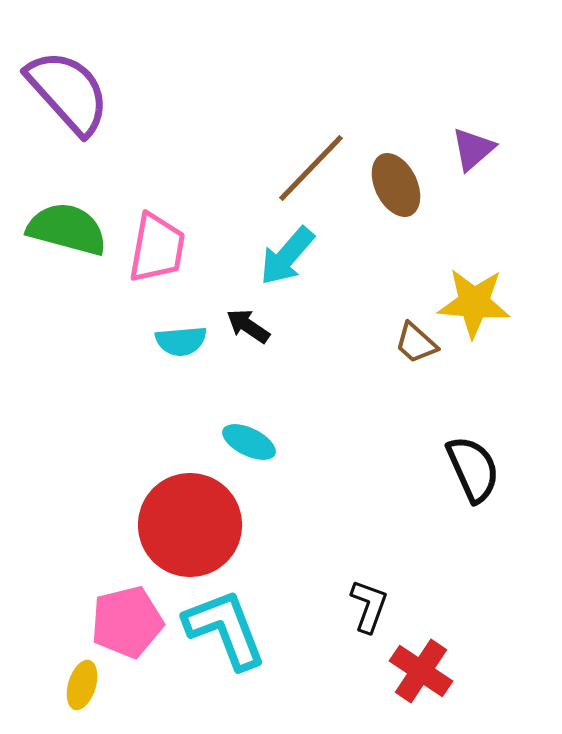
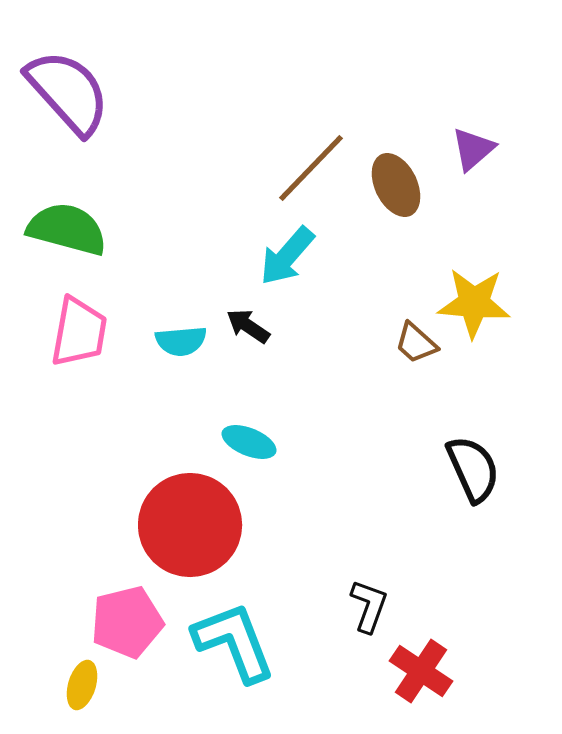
pink trapezoid: moved 78 px left, 84 px down
cyan ellipse: rotated 4 degrees counterclockwise
cyan L-shape: moved 9 px right, 13 px down
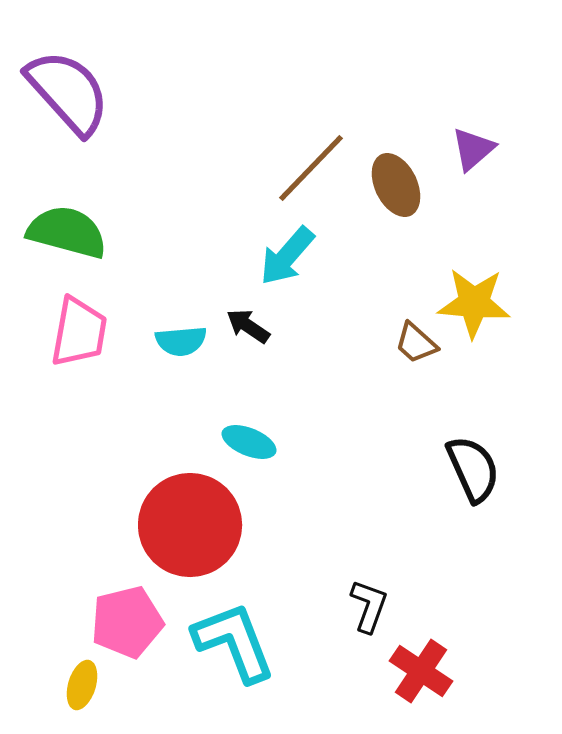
green semicircle: moved 3 px down
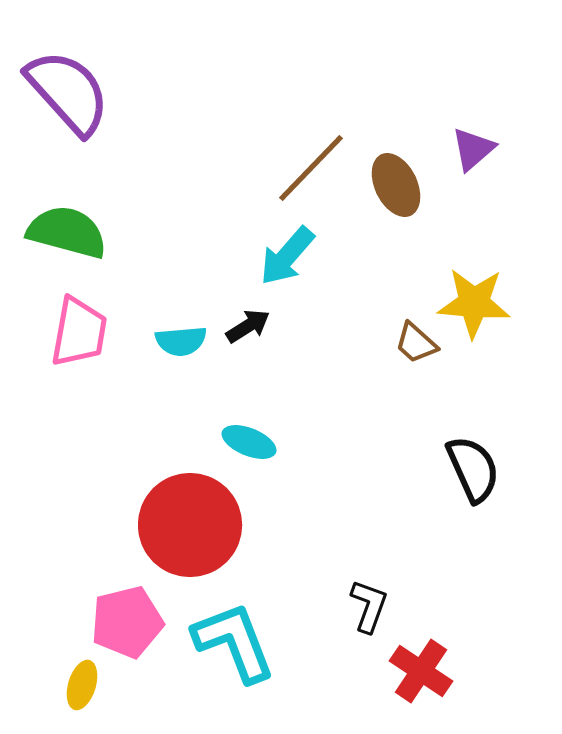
black arrow: rotated 114 degrees clockwise
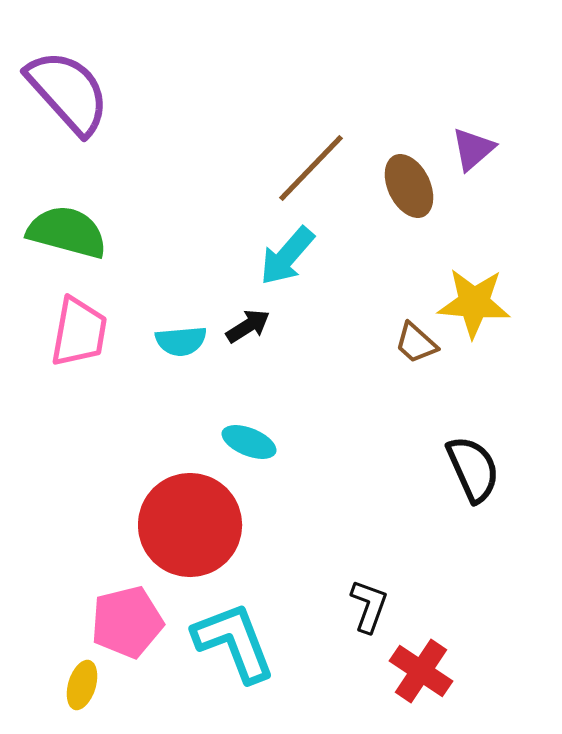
brown ellipse: moved 13 px right, 1 px down
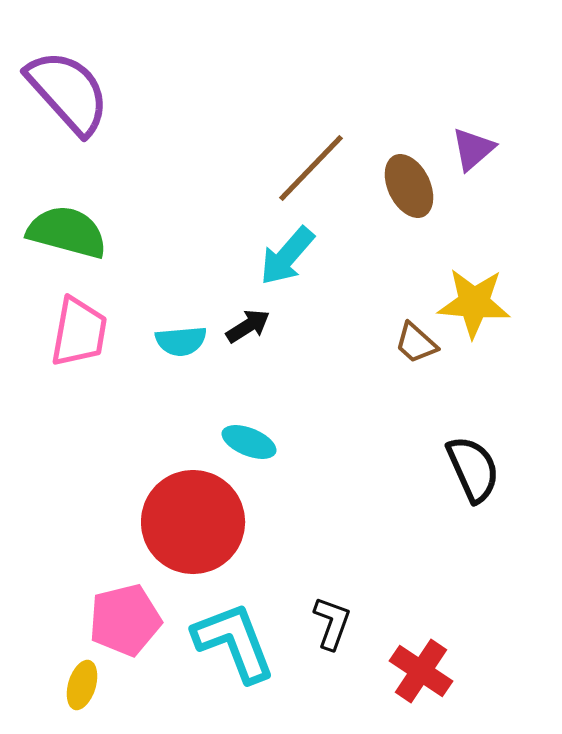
red circle: moved 3 px right, 3 px up
black L-shape: moved 37 px left, 17 px down
pink pentagon: moved 2 px left, 2 px up
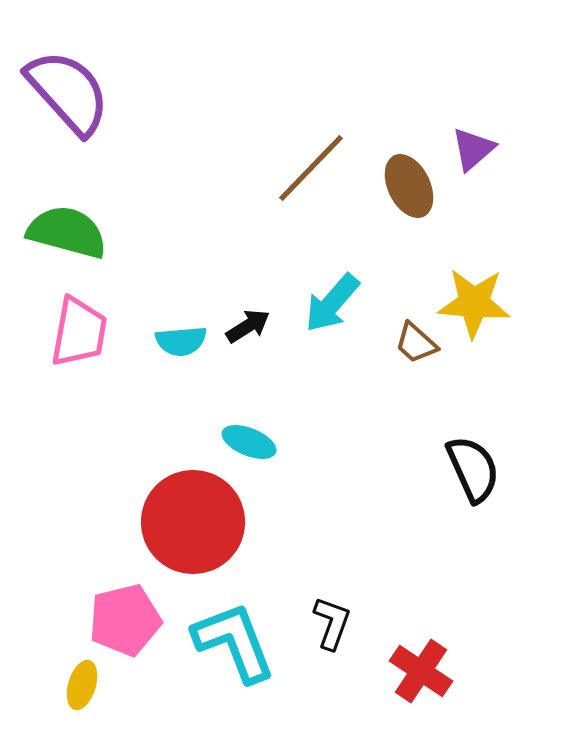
cyan arrow: moved 45 px right, 47 px down
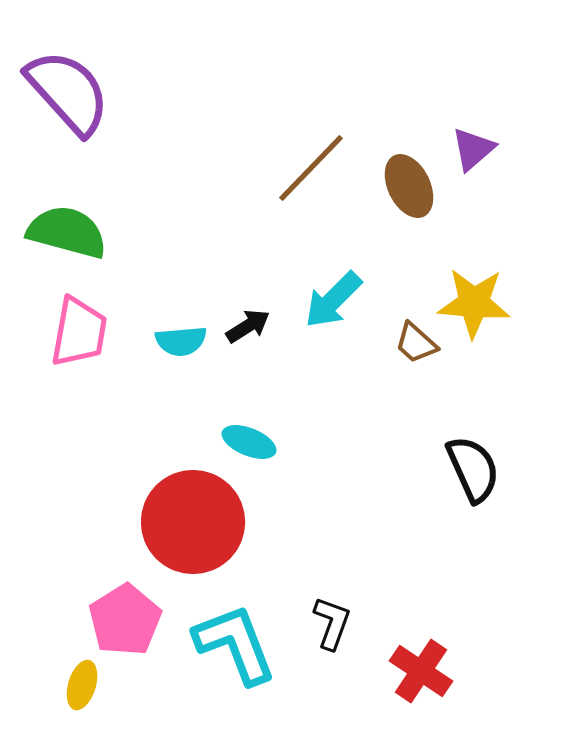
cyan arrow: moved 1 px right, 3 px up; rotated 4 degrees clockwise
pink pentagon: rotated 18 degrees counterclockwise
cyan L-shape: moved 1 px right, 2 px down
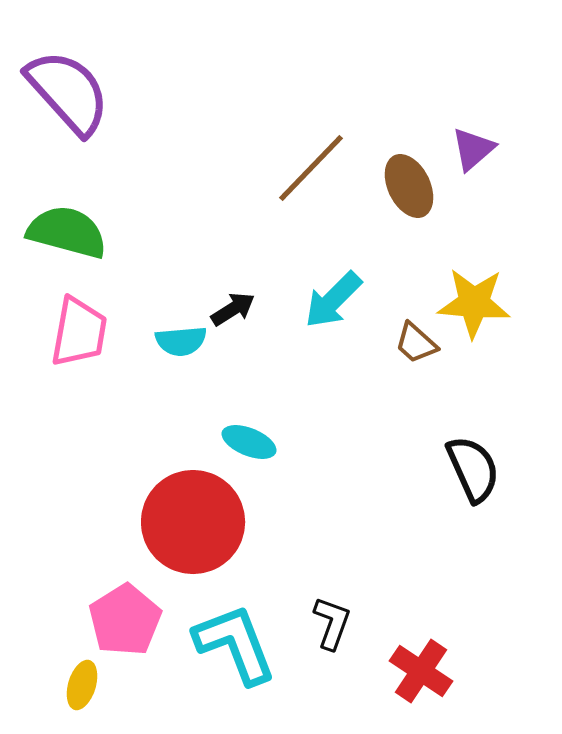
black arrow: moved 15 px left, 17 px up
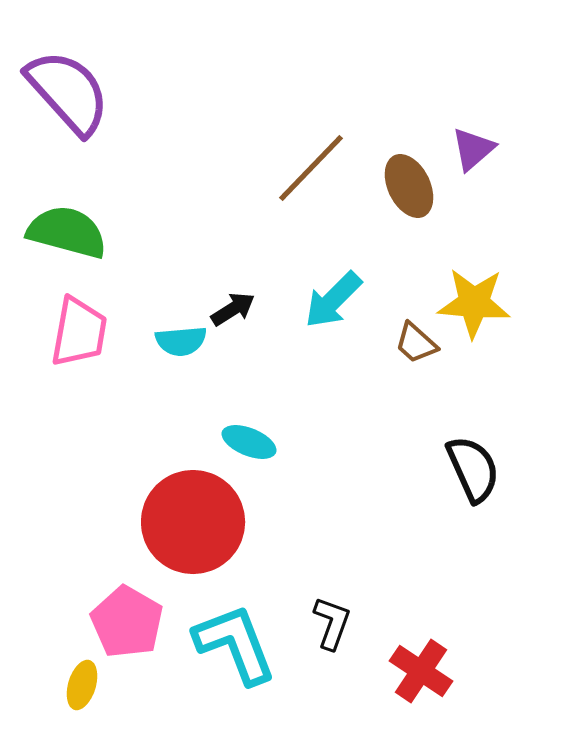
pink pentagon: moved 2 px right, 2 px down; rotated 10 degrees counterclockwise
